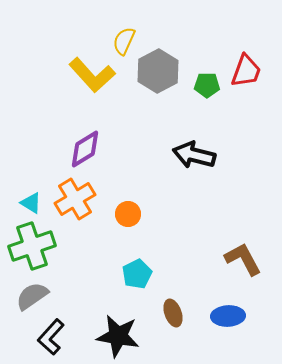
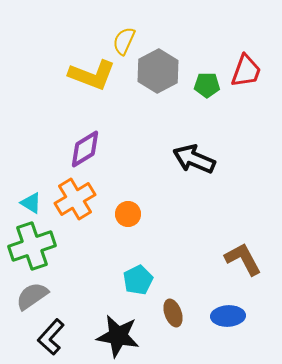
yellow L-shape: rotated 27 degrees counterclockwise
black arrow: moved 4 px down; rotated 9 degrees clockwise
cyan pentagon: moved 1 px right, 6 px down
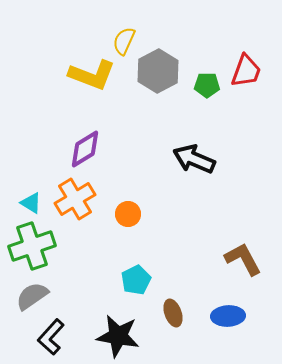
cyan pentagon: moved 2 px left
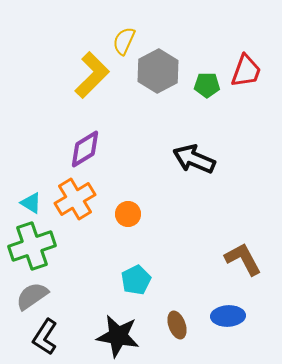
yellow L-shape: rotated 66 degrees counterclockwise
brown ellipse: moved 4 px right, 12 px down
black L-shape: moved 6 px left; rotated 9 degrees counterclockwise
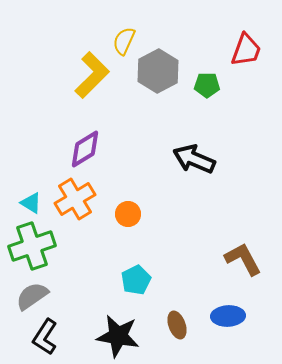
red trapezoid: moved 21 px up
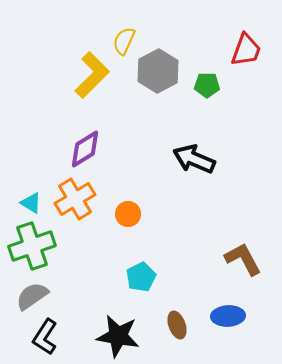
cyan pentagon: moved 5 px right, 3 px up
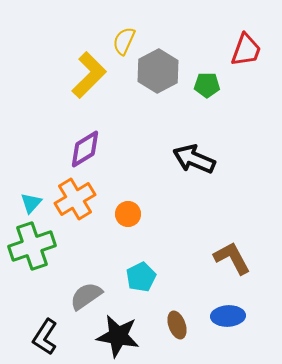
yellow L-shape: moved 3 px left
cyan triangle: rotated 40 degrees clockwise
brown L-shape: moved 11 px left, 1 px up
gray semicircle: moved 54 px right
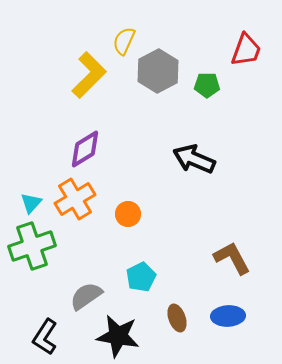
brown ellipse: moved 7 px up
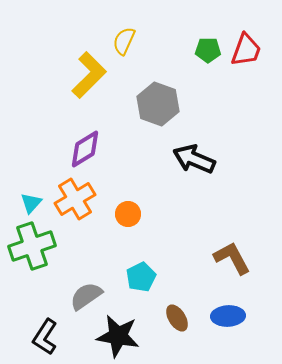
gray hexagon: moved 33 px down; rotated 12 degrees counterclockwise
green pentagon: moved 1 px right, 35 px up
brown ellipse: rotated 12 degrees counterclockwise
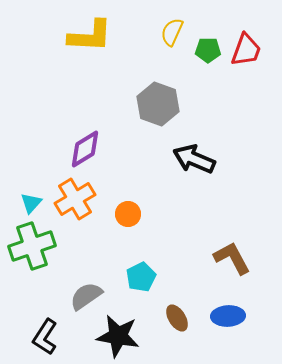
yellow semicircle: moved 48 px right, 9 px up
yellow L-shape: moved 1 px right, 39 px up; rotated 48 degrees clockwise
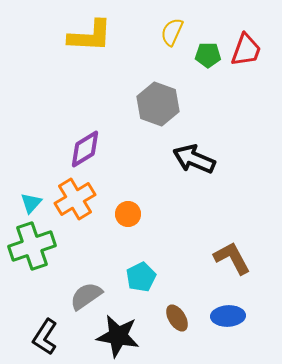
green pentagon: moved 5 px down
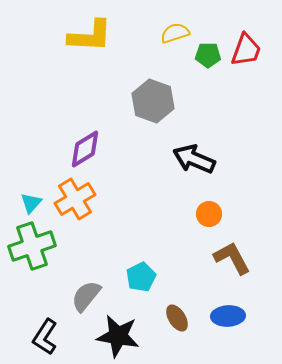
yellow semicircle: moved 3 px right, 1 px down; rotated 48 degrees clockwise
gray hexagon: moved 5 px left, 3 px up
orange circle: moved 81 px right
gray semicircle: rotated 16 degrees counterclockwise
